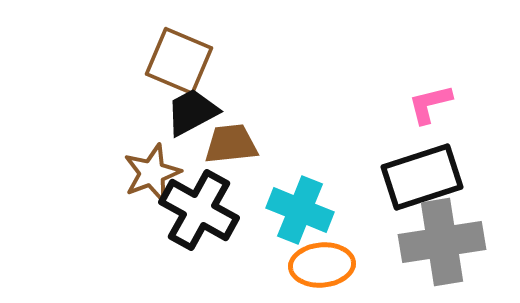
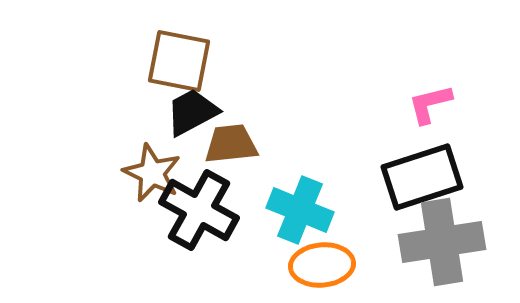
brown square: rotated 12 degrees counterclockwise
brown star: rotated 26 degrees counterclockwise
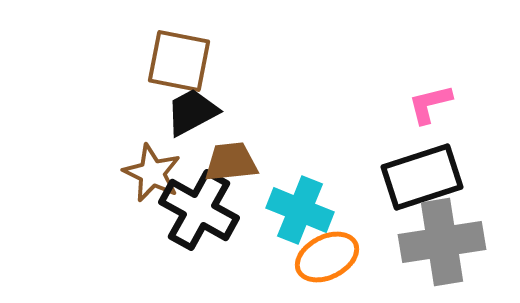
brown trapezoid: moved 18 px down
orange ellipse: moved 5 px right, 8 px up; rotated 22 degrees counterclockwise
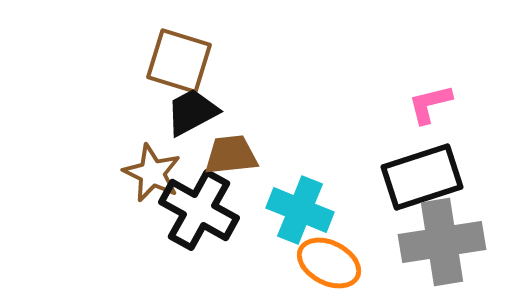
brown square: rotated 6 degrees clockwise
brown trapezoid: moved 7 px up
orange ellipse: moved 2 px right, 6 px down; rotated 54 degrees clockwise
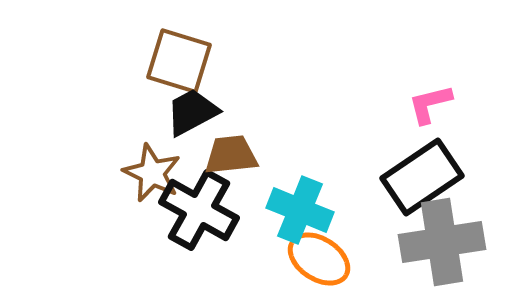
black rectangle: rotated 16 degrees counterclockwise
orange ellipse: moved 10 px left, 4 px up; rotated 6 degrees clockwise
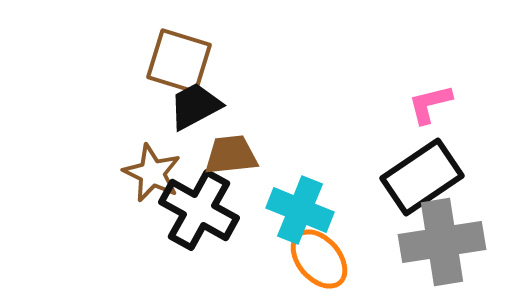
black trapezoid: moved 3 px right, 6 px up
orange ellipse: rotated 16 degrees clockwise
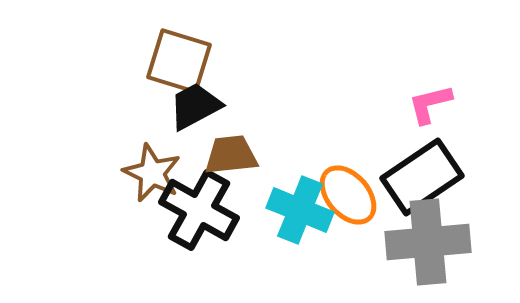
gray cross: moved 14 px left; rotated 4 degrees clockwise
orange ellipse: moved 29 px right, 64 px up
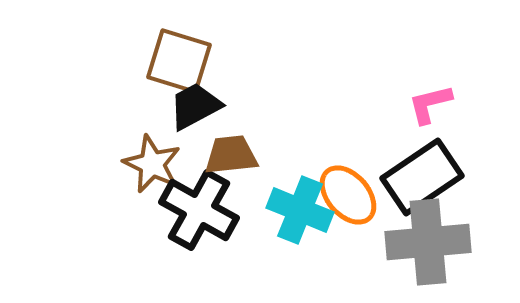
brown star: moved 9 px up
